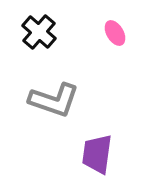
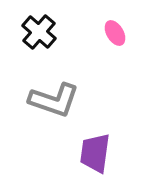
purple trapezoid: moved 2 px left, 1 px up
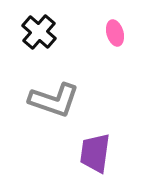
pink ellipse: rotated 15 degrees clockwise
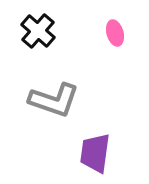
black cross: moved 1 px left, 1 px up
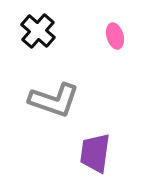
pink ellipse: moved 3 px down
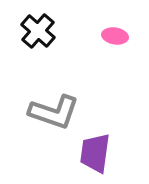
pink ellipse: rotated 65 degrees counterclockwise
gray L-shape: moved 12 px down
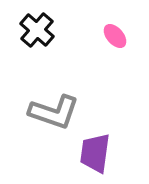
black cross: moved 1 px left, 1 px up
pink ellipse: rotated 40 degrees clockwise
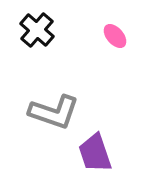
purple trapezoid: rotated 27 degrees counterclockwise
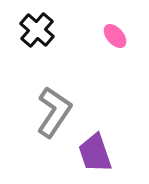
gray L-shape: rotated 75 degrees counterclockwise
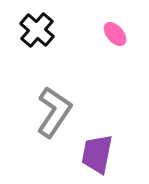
pink ellipse: moved 2 px up
purple trapezoid: moved 2 px right, 1 px down; rotated 30 degrees clockwise
